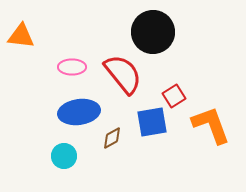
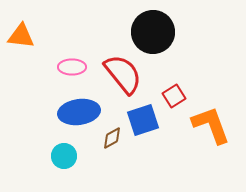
blue square: moved 9 px left, 2 px up; rotated 8 degrees counterclockwise
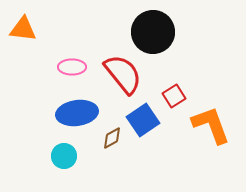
orange triangle: moved 2 px right, 7 px up
blue ellipse: moved 2 px left, 1 px down
blue square: rotated 16 degrees counterclockwise
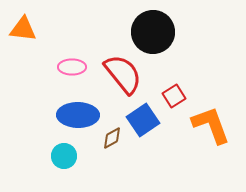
blue ellipse: moved 1 px right, 2 px down; rotated 9 degrees clockwise
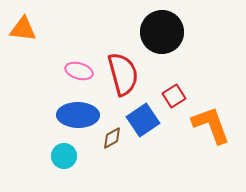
black circle: moved 9 px right
pink ellipse: moved 7 px right, 4 px down; rotated 16 degrees clockwise
red semicircle: rotated 24 degrees clockwise
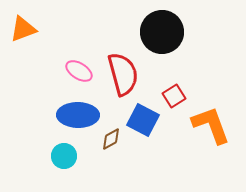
orange triangle: rotated 28 degrees counterclockwise
pink ellipse: rotated 16 degrees clockwise
blue square: rotated 28 degrees counterclockwise
brown diamond: moved 1 px left, 1 px down
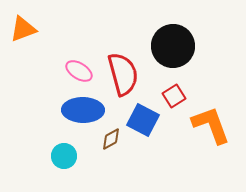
black circle: moved 11 px right, 14 px down
blue ellipse: moved 5 px right, 5 px up
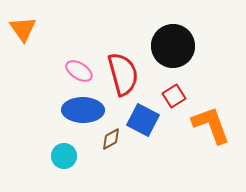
orange triangle: rotated 44 degrees counterclockwise
